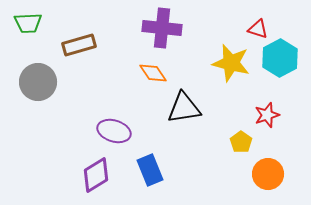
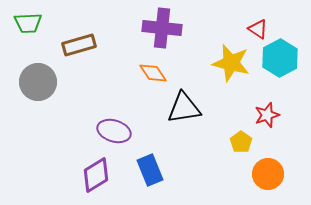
red triangle: rotated 15 degrees clockwise
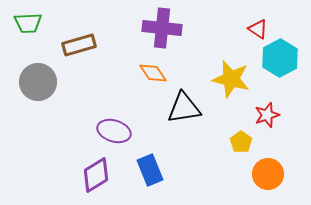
yellow star: moved 16 px down
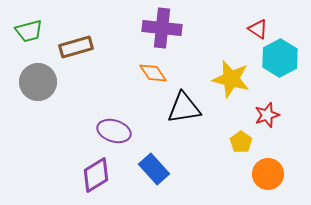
green trapezoid: moved 1 px right, 8 px down; rotated 12 degrees counterclockwise
brown rectangle: moved 3 px left, 2 px down
blue rectangle: moved 4 px right, 1 px up; rotated 20 degrees counterclockwise
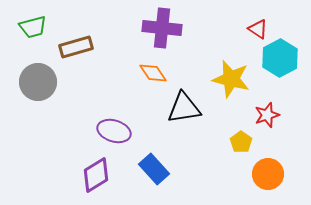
green trapezoid: moved 4 px right, 4 px up
